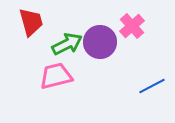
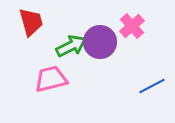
green arrow: moved 4 px right, 2 px down
pink trapezoid: moved 5 px left, 3 px down
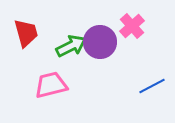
red trapezoid: moved 5 px left, 11 px down
pink trapezoid: moved 6 px down
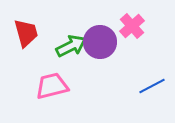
pink trapezoid: moved 1 px right, 1 px down
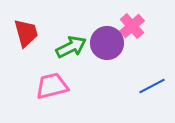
purple circle: moved 7 px right, 1 px down
green arrow: moved 1 px down
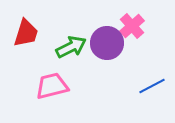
red trapezoid: rotated 32 degrees clockwise
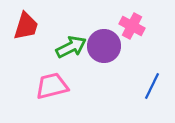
pink cross: rotated 20 degrees counterclockwise
red trapezoid: moved 7 px up
purple circle: moved 3 px left, 3 px down
blue line: rotated 36 degrees counterclockwise
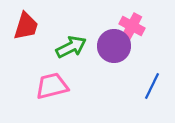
purple circle: moved 10 px right
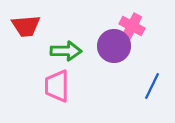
red trapezoid: rotated 68 degrees clockwise
green arrow: moved 5 px left, 4 px down; rotated 28 degrees clockwise
pink trapezoid: moved 5 px right; rotated 76 degrees counterclockwise
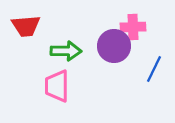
pink cross: moved 1 px right, 1 px down; rotated 30 degrees counterclockwise
blue line: moved 2 px right, 17 px up
